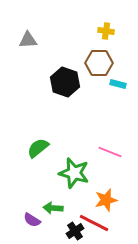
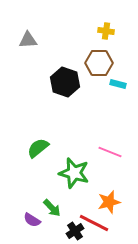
orange star: moved 3 px right, 2 px down
green arrow: moved 1 px left; rotated 138 degrees counterclockwise
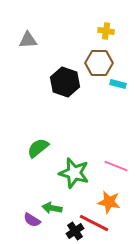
pink line: moved 6 px right, 14 px down
orange star: rotated 25 degrees clockwise
green arrow: rotated 144 degrees clockwise
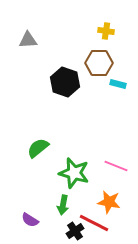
green arrow: moved 11 px right, 3 px up; rotated 90 degrees counterclockwise
purple semicircle: moved 2 px left
